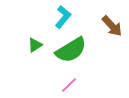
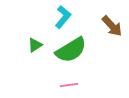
pink line: rotated 36 degrees clockwise
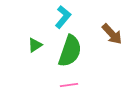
brown arrow: moved 8 px down
green semicircle: moved 1 px left, 1 px down; rotated 40 degrees counterclockwise
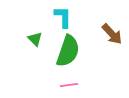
cyan L-shape: rotated 40 degrees counterclockwise
green triangle: moved 6 px up; rotated 42 degrees counterclockwise
green semicircle: moved 2 px left
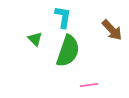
cyan L-shape: rotated 10 degrees clockwise
brown arrow: moved 4 px up
pink line: moved 20 px right
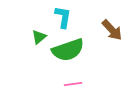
green triangle: moved 4 px right, 2 px up; rotated 35 degrees clockwise
green semicircle: moved 1 px up; rotated 52 degrees clockwise
pink line: moved 16 px left, 1 px up
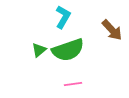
cyan L-shape: rotated 20 degrees clockwise
green triangle: moved 13 px down
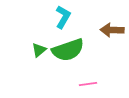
brown arrow: rotated 135 degrees clockwise
pink line: moved 15 px right
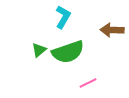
green semicircle: moved 2 px down
pink line: moved 1 px up; rotated 18 degrees counterclockwise
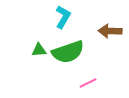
brown arrow: moved 2 px left, 1 px down
green triangle: rotated 35 degrees clockwise
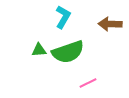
brown arrow: moved 7 px up
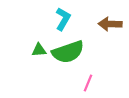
cyan L-shape: moved 2 px down
pink line: rotated 42 degrees counterclockwise
